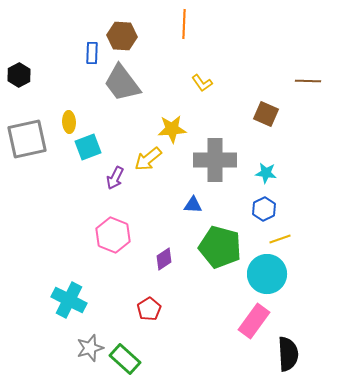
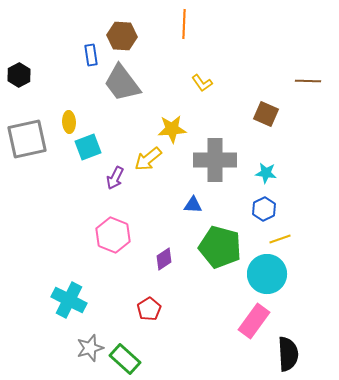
blue rectangle: moved 1 px left, 2 px down; rotated 10 degrees counterclockwise
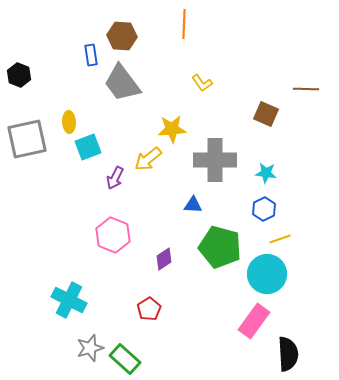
black hexagon: rotated 10 degrees counterclockwise
brown line: moved 2 px left, 8 px down
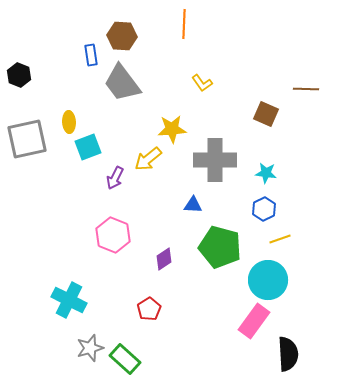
cyan circle: moved 1 px right, 6 px down
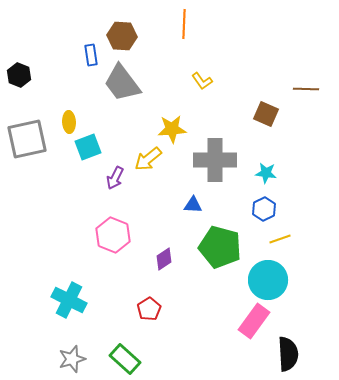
yellow L-shape: moved 2 px up
gray star: moved 18 px left, 11 px down
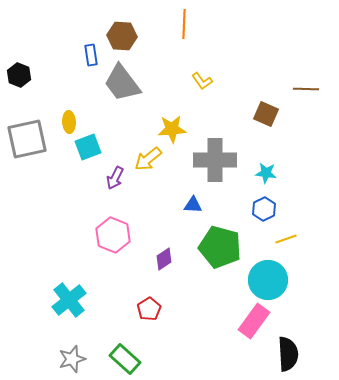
yellow line: moved 6 px right
cyan cross: rotated 24 degrees clockwise
